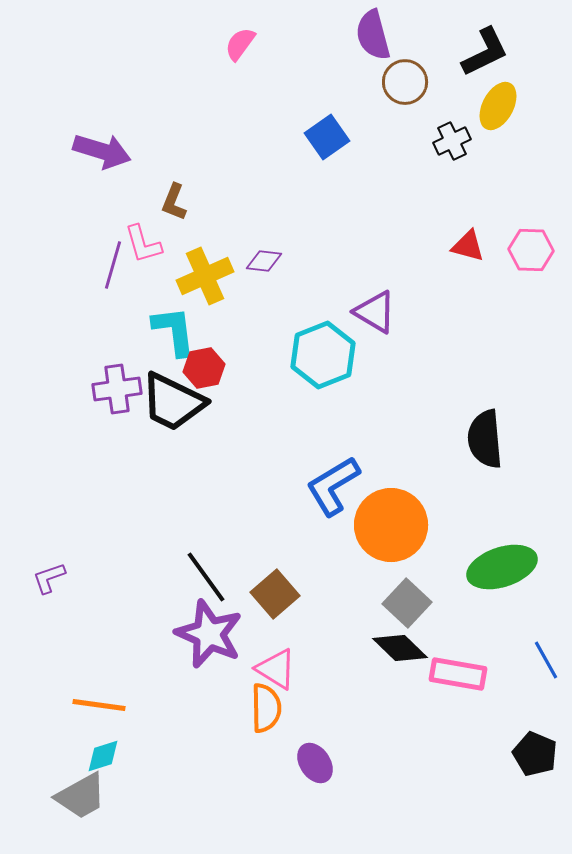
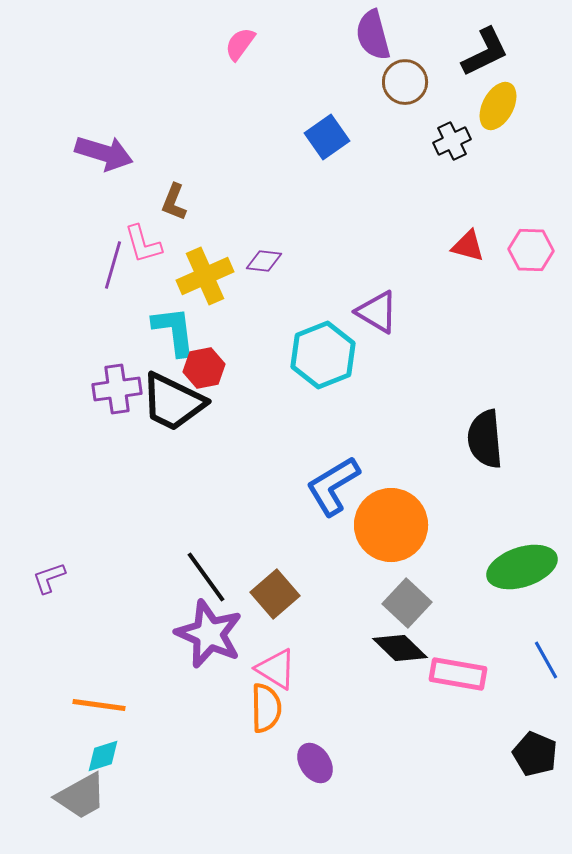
purple arrow: moved 2 px right, 2 px down
purple triangle: moved 2 px right
green ellipse: moved 20 px right
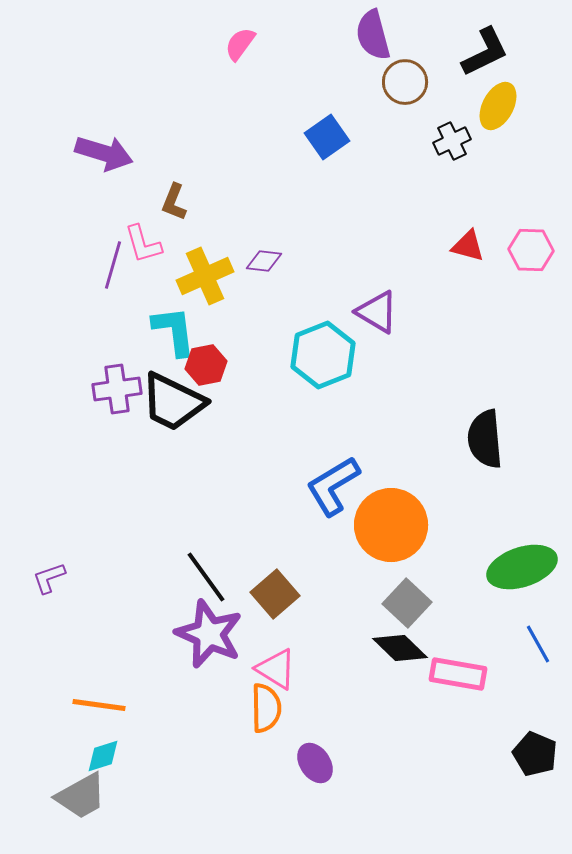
red hexagon: moved 2 px right, 3 px up
blue line: moved 8 px left, 16 px up
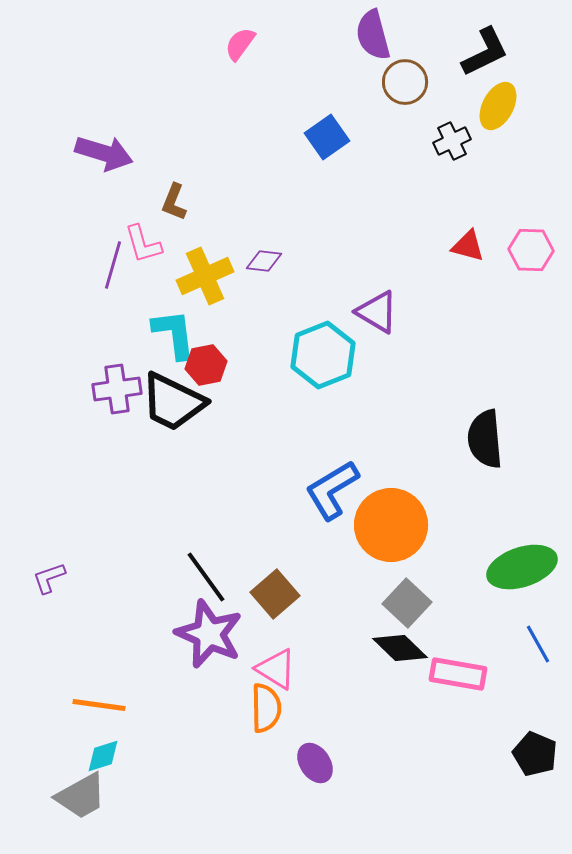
cyan L-shape: moved 3 px down
blue L-shape: moved 1 px left, 4 px down
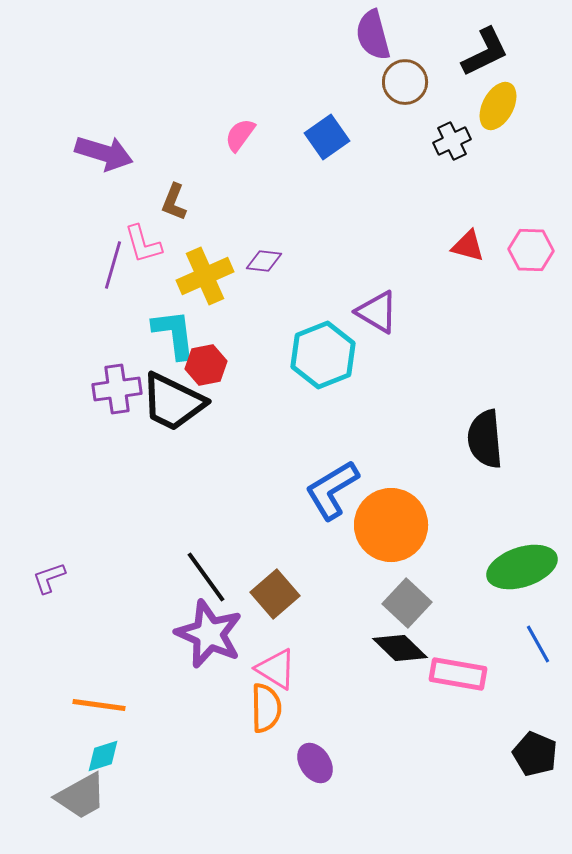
pink semicircle: moved 91 px down
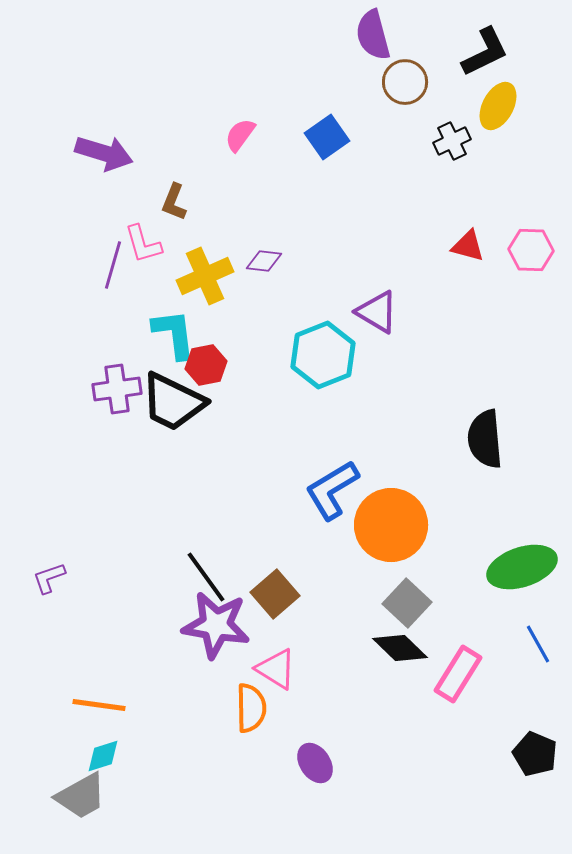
purple star: moved 7 px right, 9 px up; rotated 14 degrees counterclockwise
pink rectangle: rotated 68 degrees counterclockwise
orange semicircle: moved 15 px left
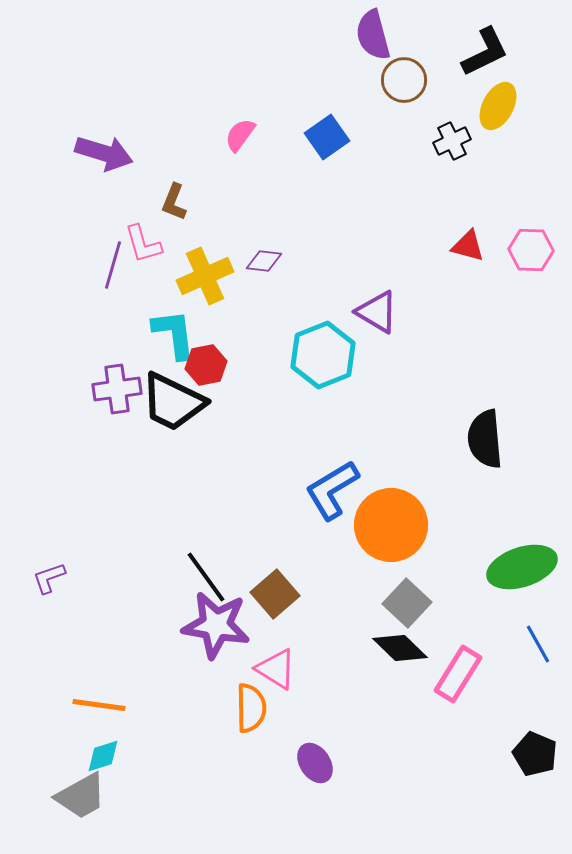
brown circle: moved 1 px left, 2 px up
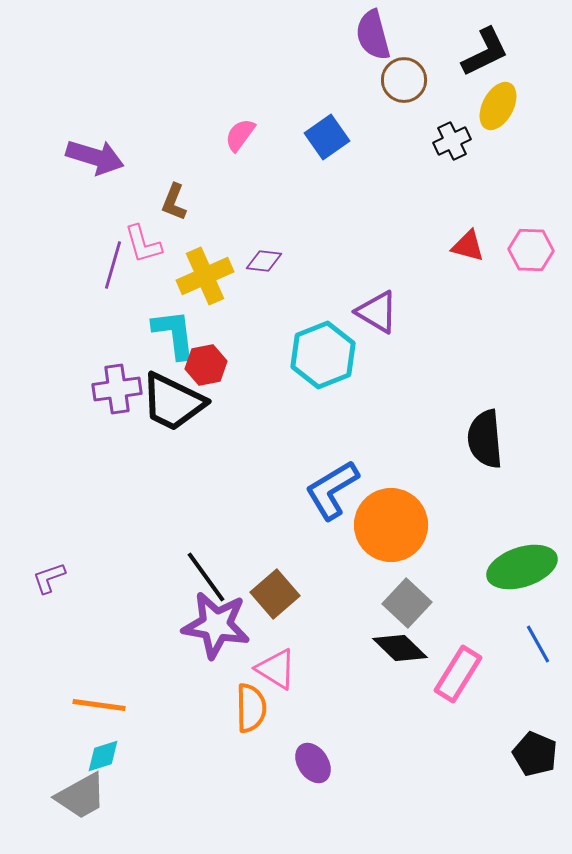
purple arrow: moved 9 px left, 4 px down
purple ellipse: moved 2 px left
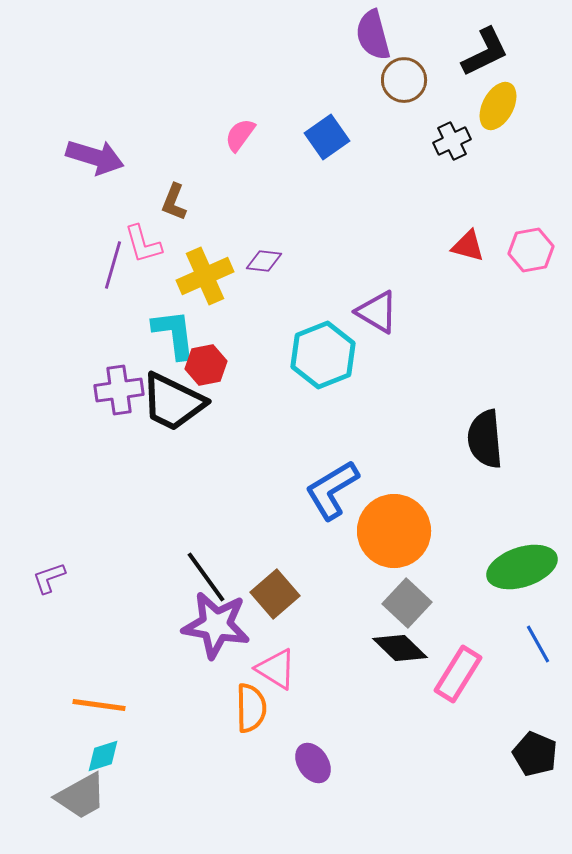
pink hexagon: rotated 12 degrees counterclockwise
purple cross: moved 2 px right, 1 px down
orange circle: moved 3 px right, 6 px down
